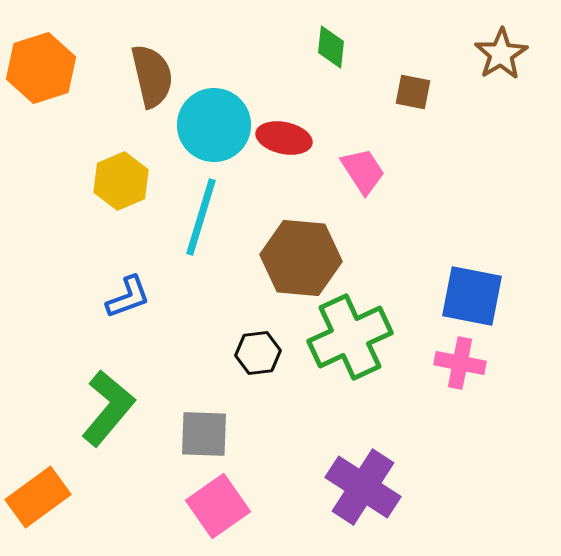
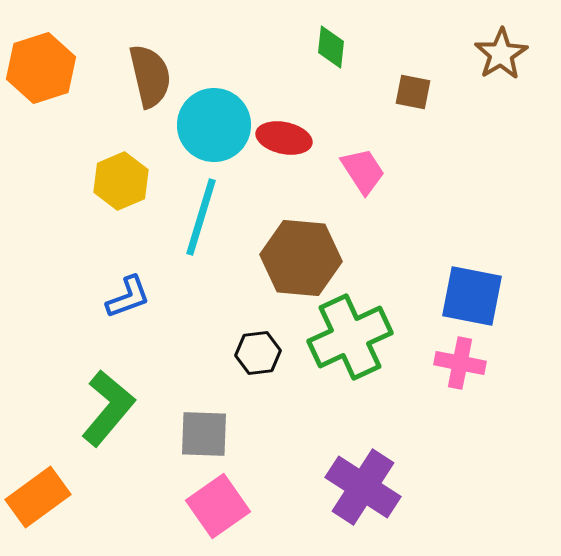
brown semicircle: moved 2 px left
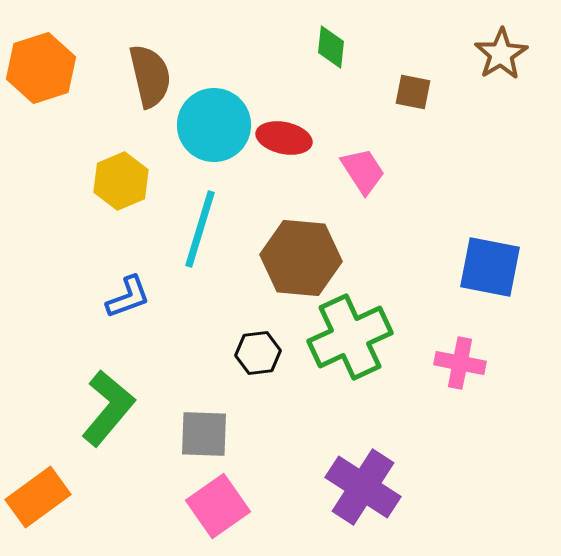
cyan line: moved 1 px left, 12 px down
blue square: moved 18 px right, 29 px up
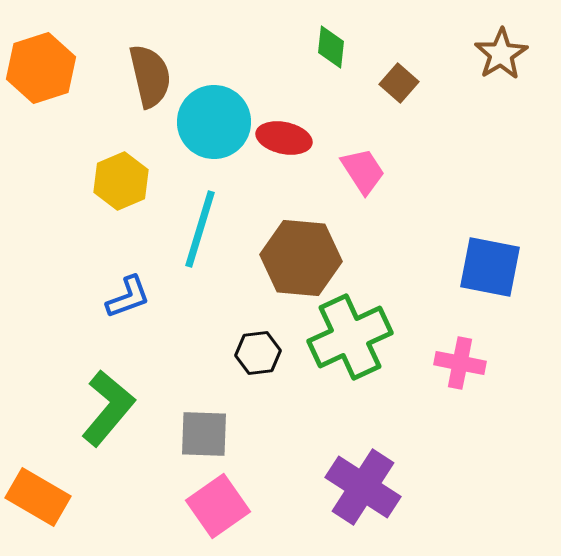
brown square: moved 14 px left, 9 px up; rotated 30 degrees clockwise
cyan circle: moved 3 px up
orange rectangle: rotated 66 degrees clockwise
